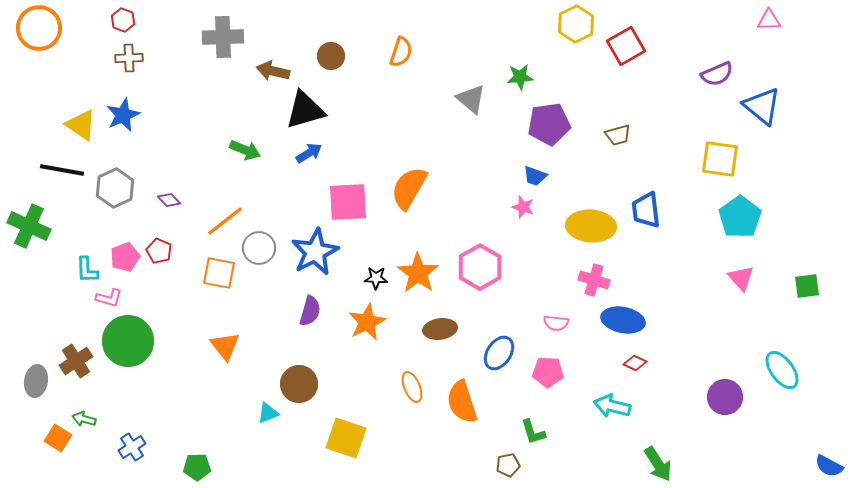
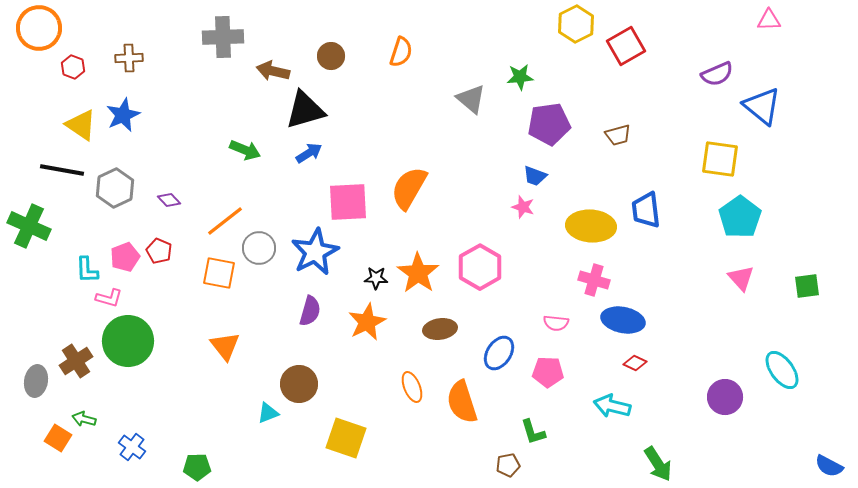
red hexagon at (123, 20): moved 50 px left, 47 px down
blue cross at (132, 447): rotated 20 degrees counterclockwise
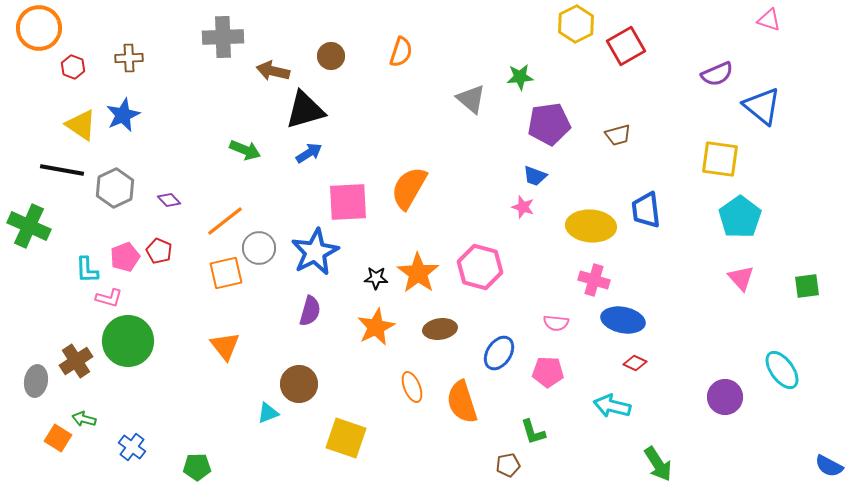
pink triangle at (769, 20): rotated 20 degrees clockwise
pink hexagon at (480, 267): rotated 15 degrees counterclockwise
orange square at (219, 273): moved 7 px right; rotated 24 degrees counterclockwise
orange star at (367, 322): moved 9 px right, 5 px down
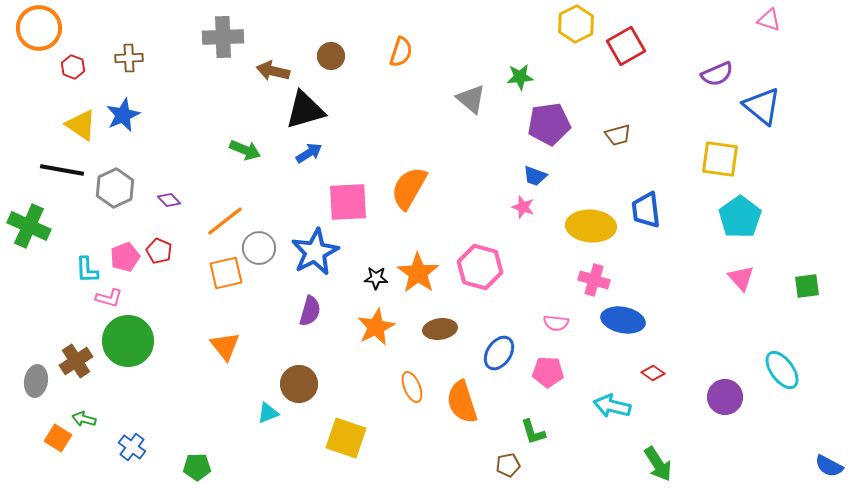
red diamond at (635, 363): moved 18 px right, 10 px down; rotated 10 degrees clockwise
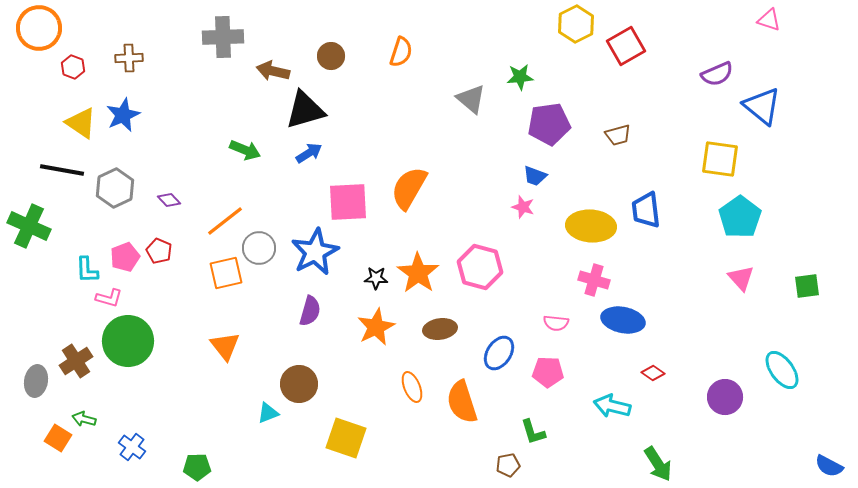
yellow triangle at (81, 125): moved 2 px up
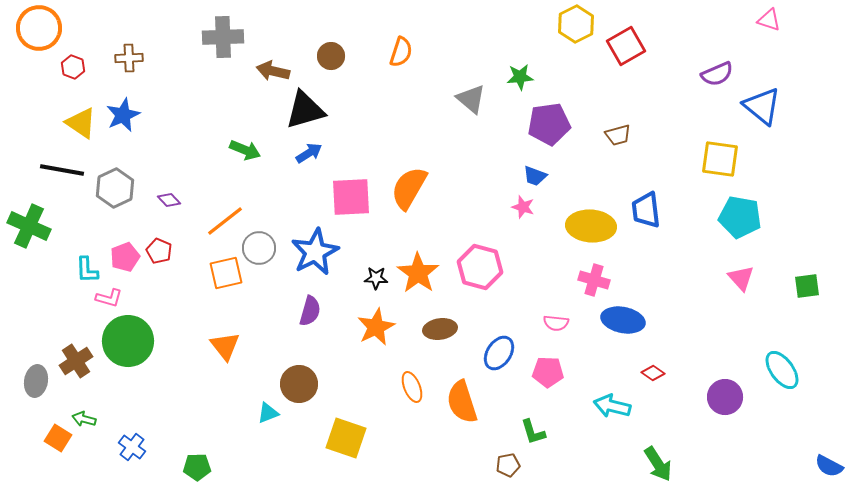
pink square at (348, 202): moved 3 px right, 5 px up
cyan pentagon at (740, 217): rotated 27 degrees counterclockwise
